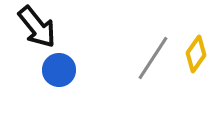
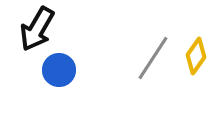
black arrow: moved 2 px down; rotated 69 degrees clockwise
yellow diamond: moved 2 px down
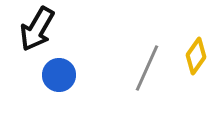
gray line: moved 6 px left, 10 px down; rotated 9 degrees counterclockwise
blue circle: moved 5 px down
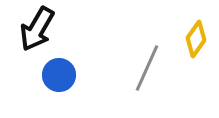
yellow diamond: moved 17 px up
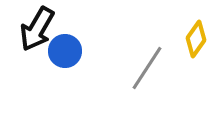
gray line: rotated 9 degrees clockwise
blue circle: moved 6 px right, 24 px up
